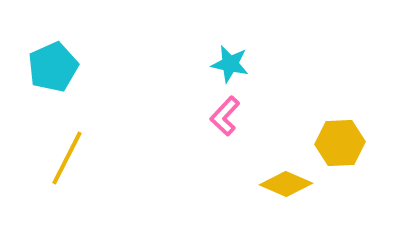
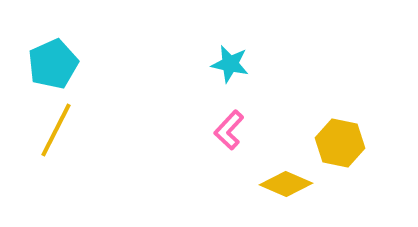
cyan pentagon: moved 3 px up
pink L-shape: moved 4 px right, 14 px down
yellow hexagon: rotated 15 degrees clockwise
yellow line: moved 11 px left, 28 px up
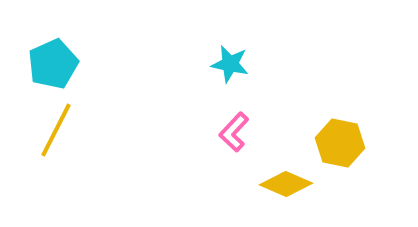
pink L-shape: moved 5 px right, 2 px down
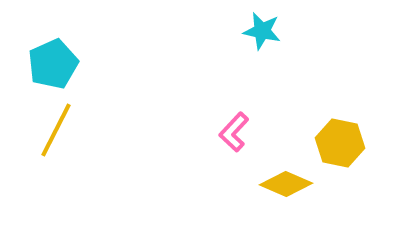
cyan star: moved 32 px right, 33 px up
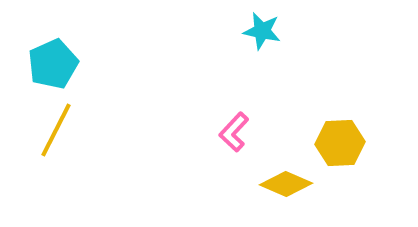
yellow hexagon: rotated 15 degrees counterclockwise
